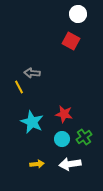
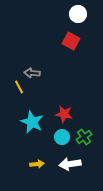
cyan circle: moved 2 px up
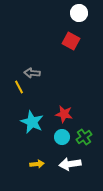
white circle: moved 1 px right, 1 px up
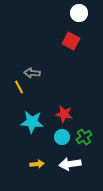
cyan star: rotated 20 degrees counterclockwise
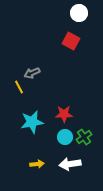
gray arrow: rotated 28 degrees counterclockwise
red star: rotated 12 degrees counterclockwise
cyan star: rotated 15 degrees counterclockwise
cyan circle: moved 3 px right
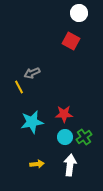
white arrow: moved 1 px down; rotated 105 degrees clockwise
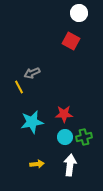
green cross: rotated 21 degrees clockwise
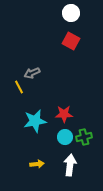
white circle: moved 8 px left
cyan star: moved 3 px right, 1 px up
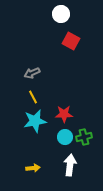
white circle: moved 10 px left, 1 px down
yellow line: moved 14 px right, 10 px down
yellow arrow: moved 4 px left, 4 px down
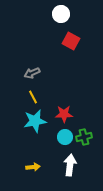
yellow arrow: moved 1 px up
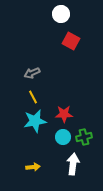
cyan circle: moved 2 px left
white arrow: moved 3 px right, 1 px up
